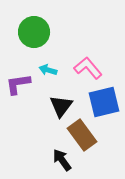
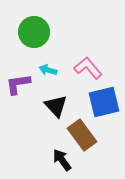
black triangle: moved 5 px left; rotated 20 degrees counterclockwise
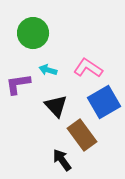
green circle: moved 1 px left, 1 px down
pink L-shape: rotated 16 degrees counterclockwise
blue square: rotated 16 degrees counterclockwise
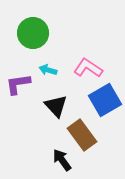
blue square: moved 1 px right, 2 px up
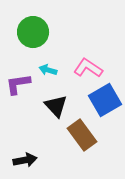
green circle: moved 1 px up
black arrow: moved 37 px left; rotated 115 degrees clockwise
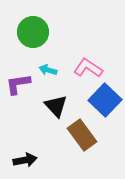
blue square: rotated 16 degrees counterclockwise
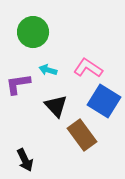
blue square: moved 1 px left, 1 px down; rotated 12 degrees counterclockwise
black arrow: rotated 75 degrees clockwise
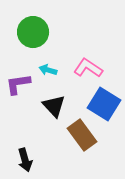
blue square: moved 3 px down
black triangle: moved 2 px left
black arrow: rotated 10 degrees clockwise
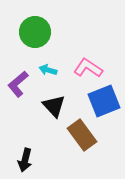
green circle: moved 2 px right
purple L-shape: rotated 32 degrees counterclockwise
blue square: moved 3 px up; rotated 36 degrees clockwise
black arrow: rotated 30 degrees clockwise
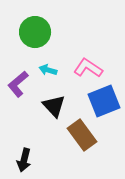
black arrow: moved 1 px left
